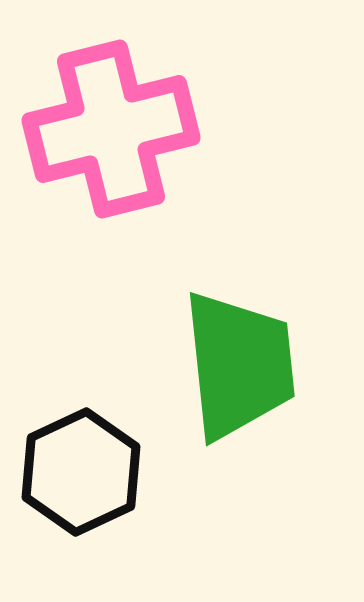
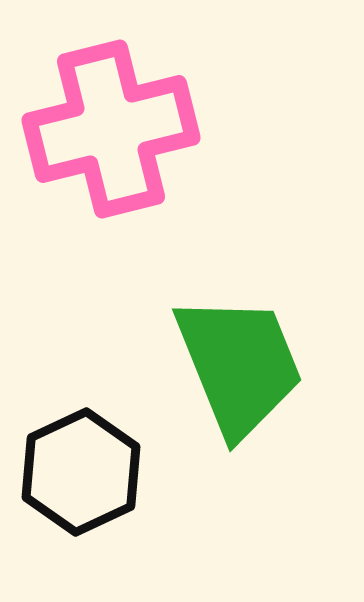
green trapezoid: rotated 16 degrees counterclockwise
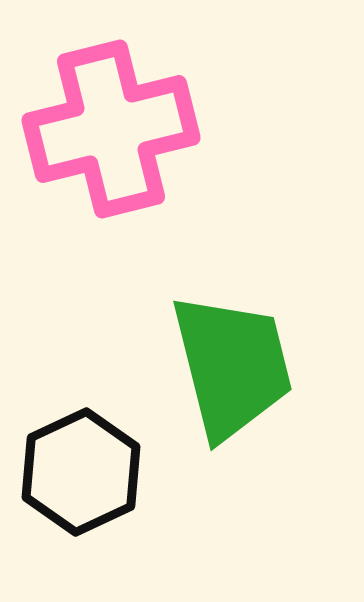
green trapezoid: moved 7 px left, 1 px down; rotated 8 degrees clockwise
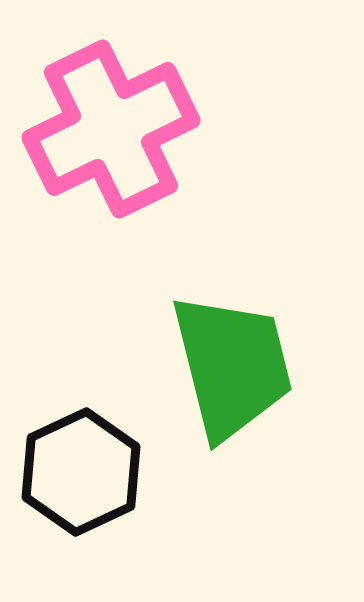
pink cross: rotated 12 degrees counterclockwise
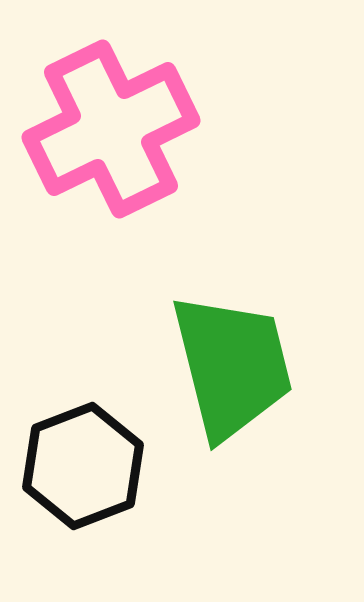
black hexagon: moved 2 px right, 6 px up; rotated 4 degrees clockwise
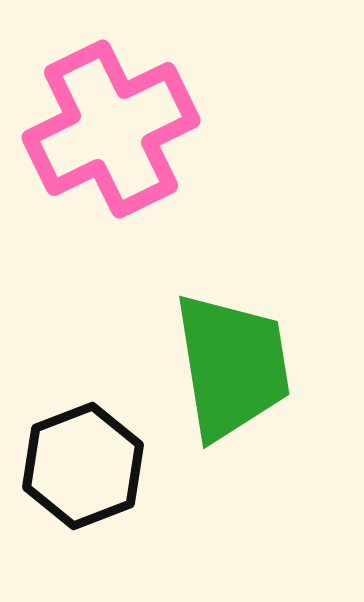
green trapezoid: rotated 5 degrees clockwise
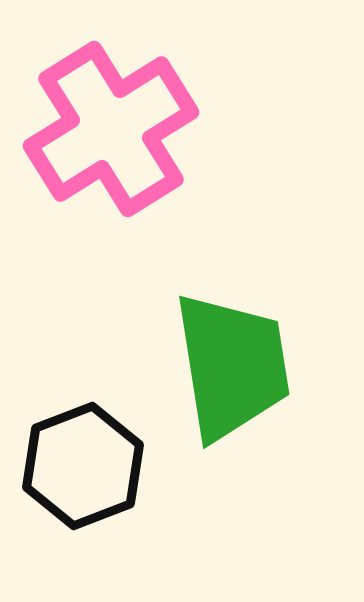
pink cross: rotated 6 degrees counterclockwise
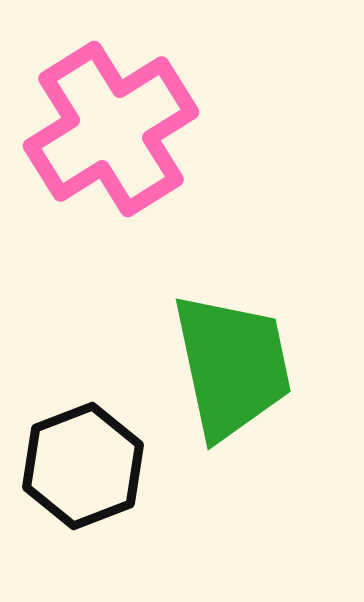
green trapezoid: rotated 3 degrees counterclockwise
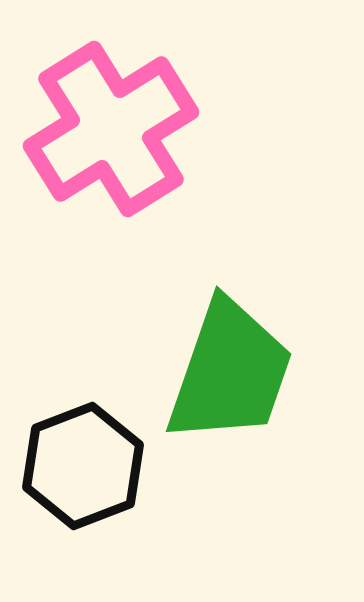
green trapezoid: moved 2 px left, 6 px down; rotated 31 degrees clockwise
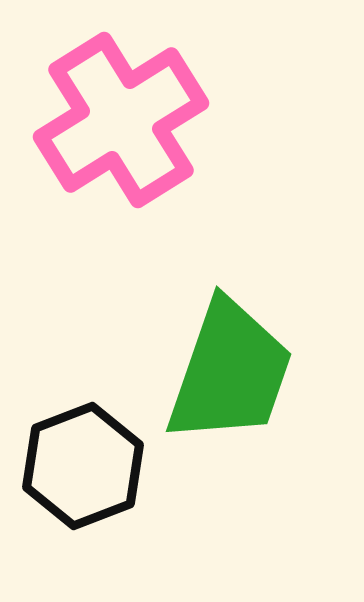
pink cross: moved 10 px right, 9 px up
